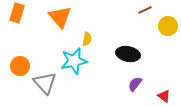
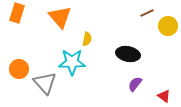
brown line: moved 2 px right, 3 px down
cyan star: moved 2 px left, 1 px down; rotated 12 degrees clockwise
orange circle: moved 1 px left, 3 px down
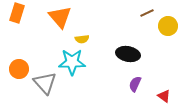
yellow semicircle: moved 5 px left; rotated 72 degrees clockwise
purple semicircle: rotated 14 degrees counterclockwise
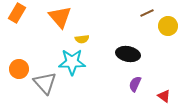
orange rectangle: rotated 12 degrees clockwise
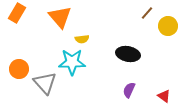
brown line: rotated 24 degrees counterclockwise
purple semicircle: moved 6 px left, 6 px down
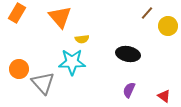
gray triangle: moved 2 px left
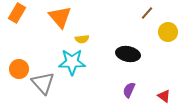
yellow circle: moved 6 px down
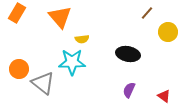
gray triangle: rotated 10 degrees counterclockwise
